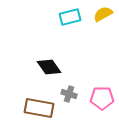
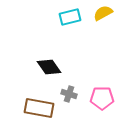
yellow semicircle: moved 1 px up
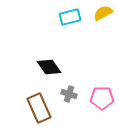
brown rectangle: rotated 56 degrees clockwise
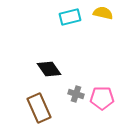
yellow semicircle: rotated 42 degrees clockwise
black diamond: moved 2 px down
gray cross: moved 7 px right
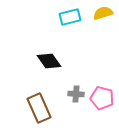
yellow semicircle: rotated 30 degrees counterclockwise
black diamond: moved 8 px up
gray cross: rotated 14 degrees counterclockwise
pink pentagon: rotated 15 degrees clockwise
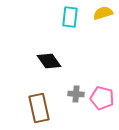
cyan rectangle: rotated 70 degrees counterclockwise
brown rectangle: rotated 12 degrees clockwise
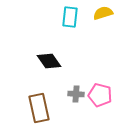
pink pentagon: moved 2 px left, 3 px up
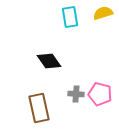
cyan rectangle: rotated 15 degrees counterclockwise
pink pentagon: moved 1 px up
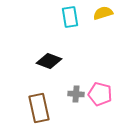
black diamond: rotated 35 degrees counterclockwise
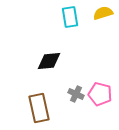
black diamond: rotated 25 degrees counterclockwise
gray cross: rotated 21 degrees clockwise
